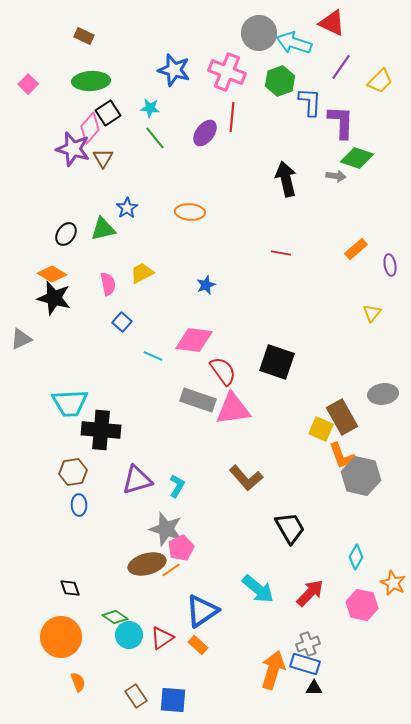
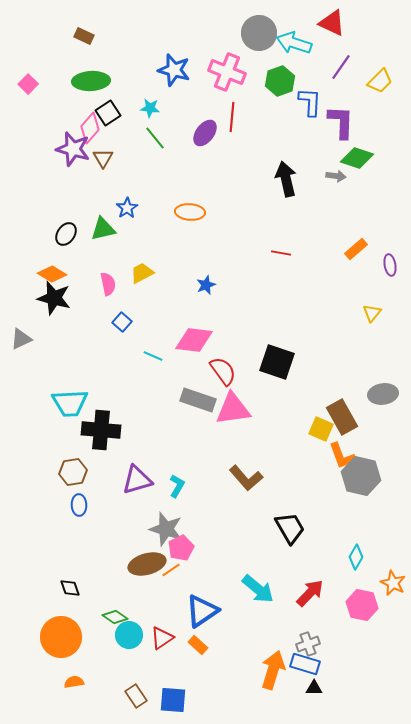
orange semicircle at (78, 682): moved 4 px left; rotated 78 degrees counterclockwise
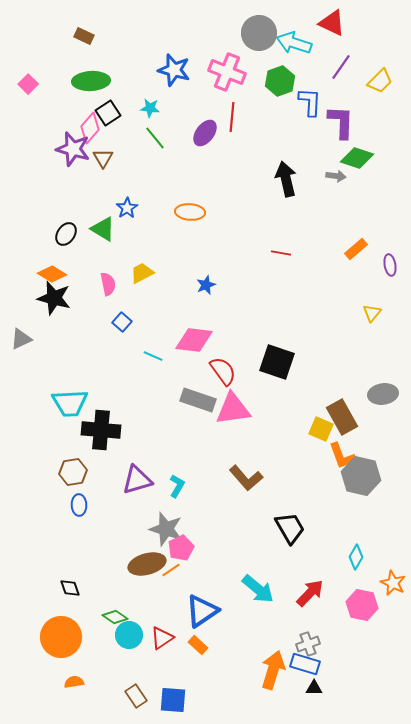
green triangle at (103, 229): rotated 44 degrees clockwise
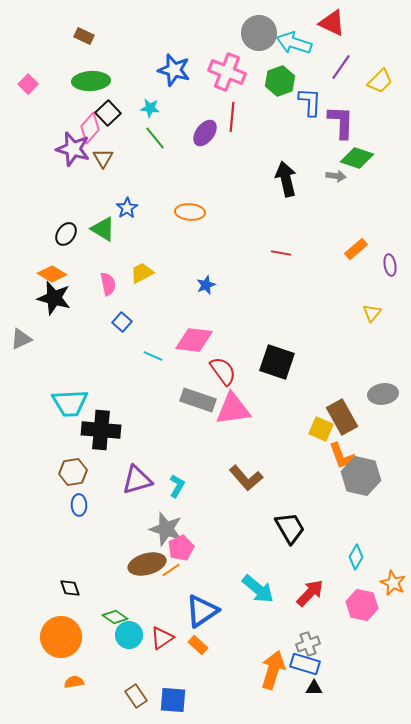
black square at (108, 113): rotated 10 degrees counterclockwise
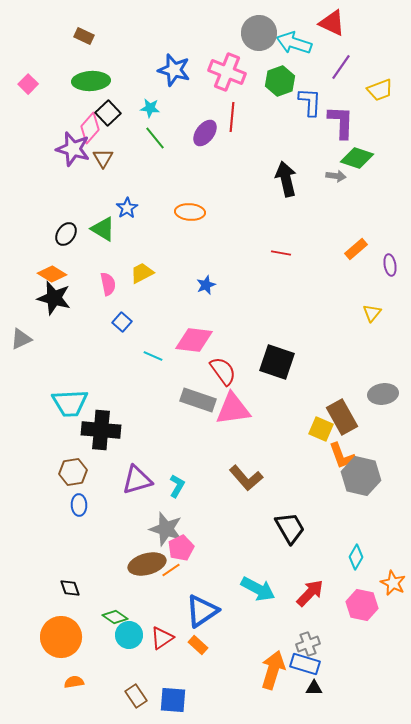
yellow trapezoid at (380, 81): moved 9 px down; rotated 24 degrees clockwise
cyan arrow at (258, 589): rotated 12 degrees counterclockwise
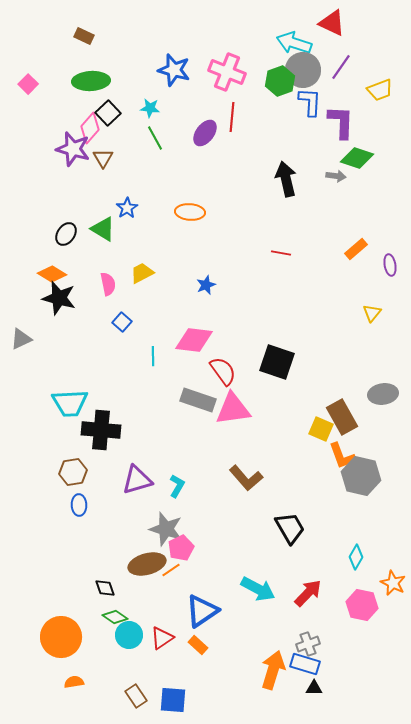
gray circle at (259, 33): moved 44 px right, 37 px down
green line at (155, 138): rotated 10 degrees clockwise
black star at (54, 298): moved 5 px right
cyan line at (153, 356): rotated 66 degrees clockwise
black diamond at (70, 588): moved 35 px right
red arrow at (310, 593): moved 2 px left
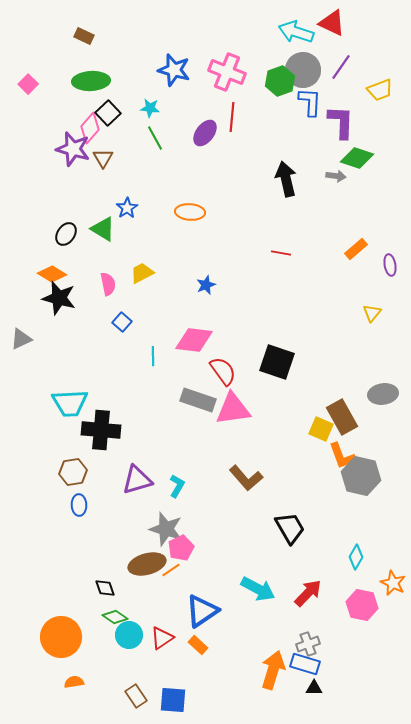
cyan arrow at (294, 43): moved 2 px right, 11 px up
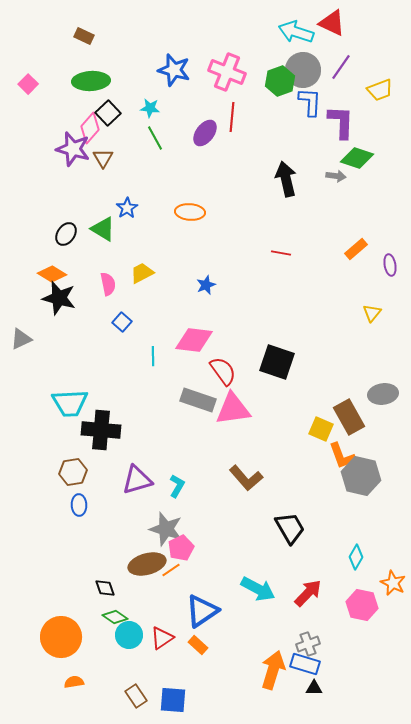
brown rectangle at (342, 417): moved 7 px right
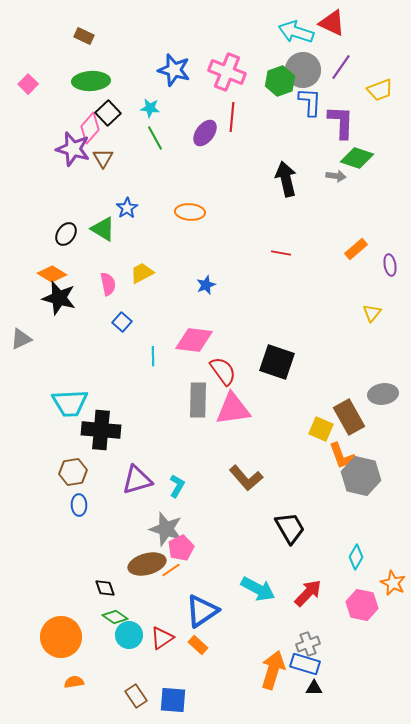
gray rectangle at (198, 400): rotated 72 degrees clockwise
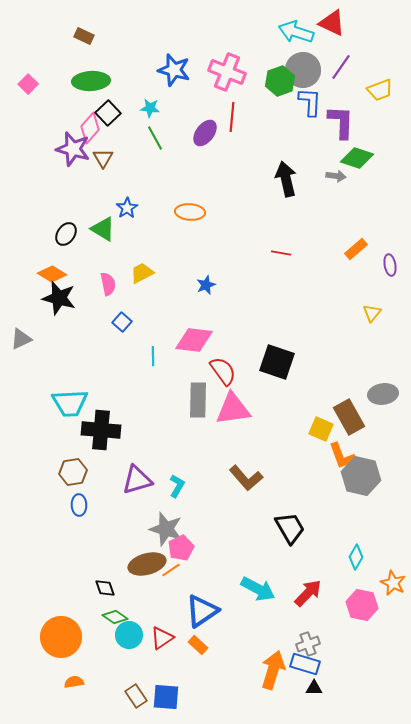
blue square at (173, 700): moved 7 px left, 3 px up
